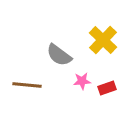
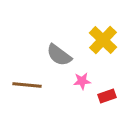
red rectangle: moved 8 px down
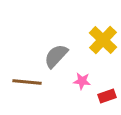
gray semicircle: moved 3 px left, 1 px down; rotated 96 degrees clockwise
pink star: rotated 12 degrees clockwise
brown line: moved 3 px up
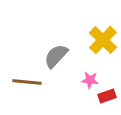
pink star: moved 8 px right, 1 px up
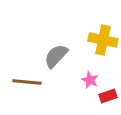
yellow cross: rotated 32 degrees counterclockwise
pink star: rotated 18 degrees clockwise
red rectangle: moved 1 px right
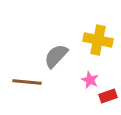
yellow cross: moved 5 px left
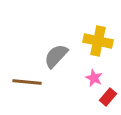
yellow cross: moved 1 px down
pink star: moved 4 px right, 2 px up
red rectangle: moved 1 px down; rotated 30 degrees counterclockwise
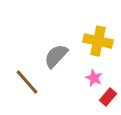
brown line: rotated 44 degrees clockwise
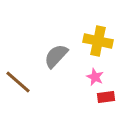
pink star: moved 1 px right, 1 px up
brown line: moved 9 px left; rotated 8 degrees counterclockwise
red rectangle: moved 2 px left; rotated 42 degrees clockwise
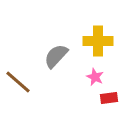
yellow cross: rotated 12 degrees counterclockwise
red rectangle: moved 3 px right, 1 px down
